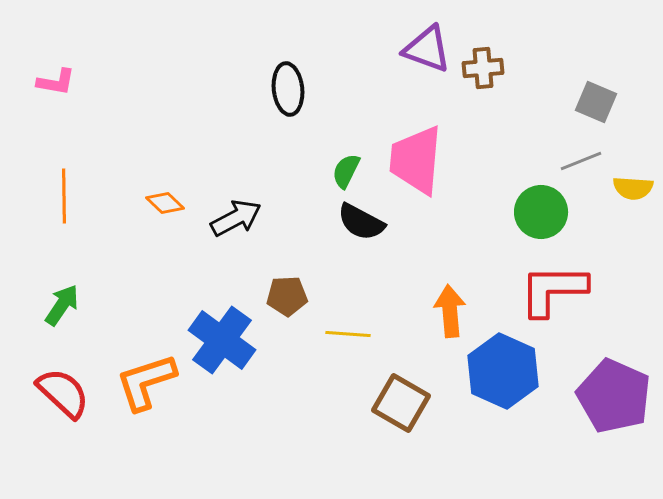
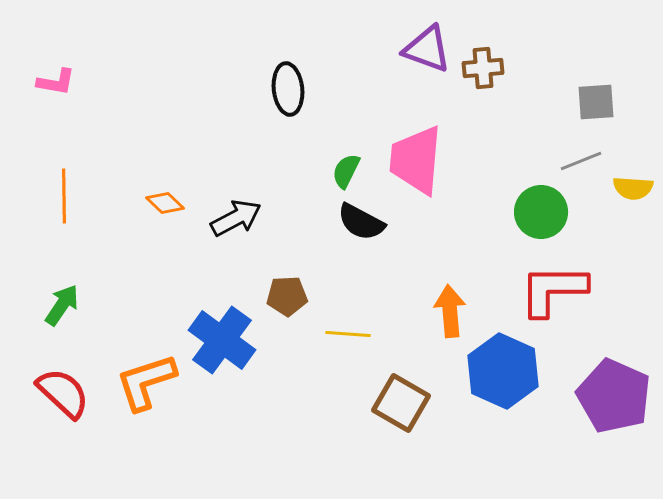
gray square: rotated 27 degrees counterclockwise
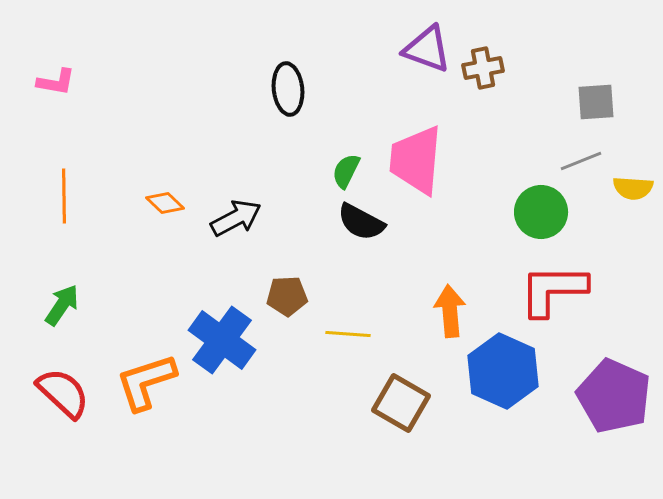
brown cross: rotated 6 degrees counterclockwise
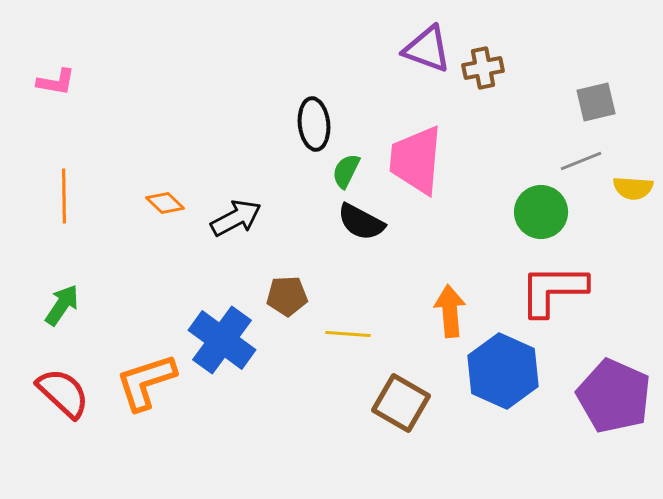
black ellipse: moved 26 px right, 35 px down
gray square: rotated 9 degrees counterclockwise
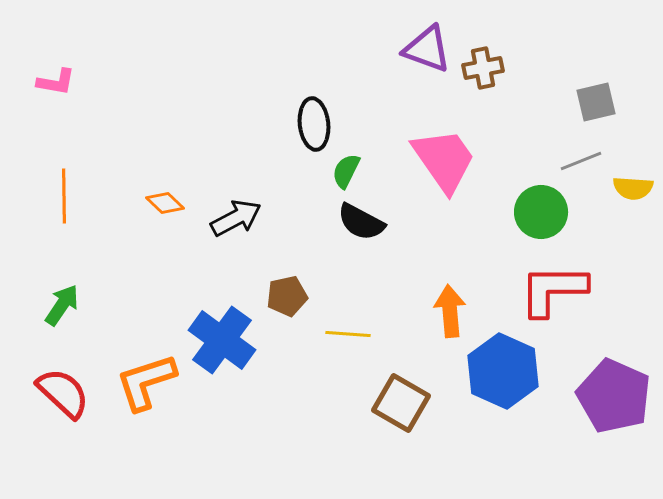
pink trapezoid: moved 28 px right; rotated 140 degrees clockwise
brown pentagon: rotated 9 degrees counterclockwise
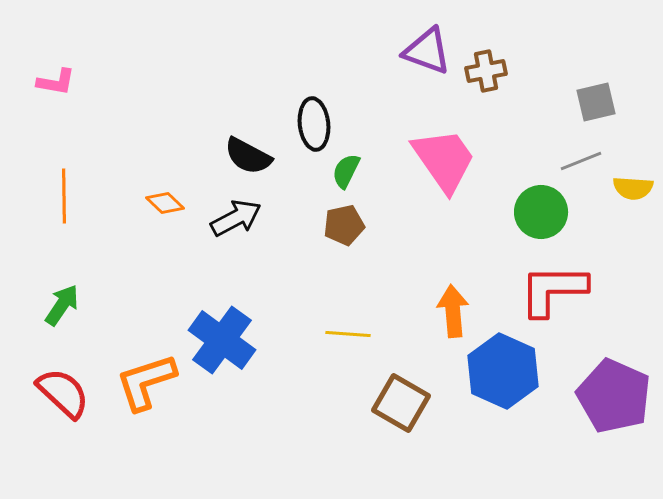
purple triangle: moved 2 px down
brown cross: moved 3 px right, 3 px down
black semicircle: moved 113 px left, 66 px up
brown pentagon: moved 57 px right, 71 px up
orange arrow: moved 3 px right
